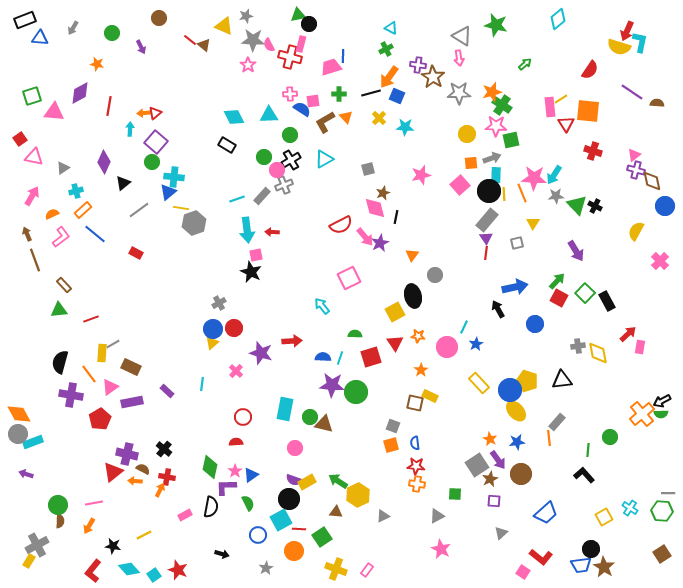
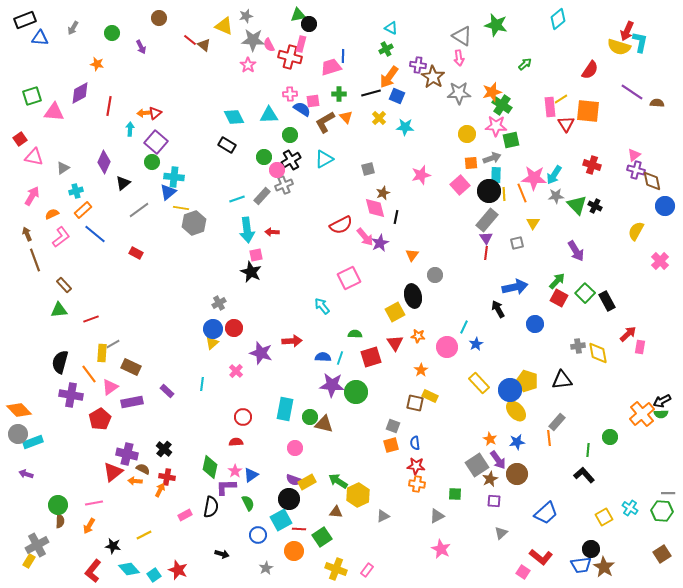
red cross at (593, 151): moved 1 px left, 14 px down
orange diamond at (19, 414): moved 4 px up; rotated 15 degrees counterclockwise
brown circle at (521, 474): moved 4 px left
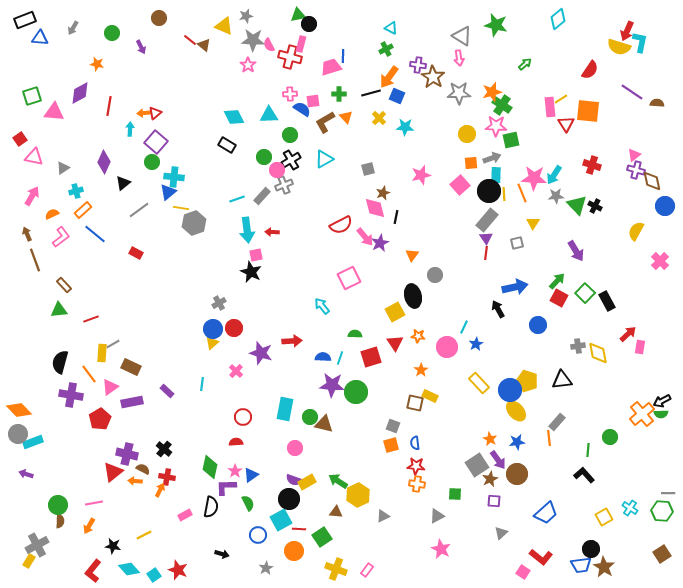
blue circle at (535, 324): moved 3 px right, 1 px down
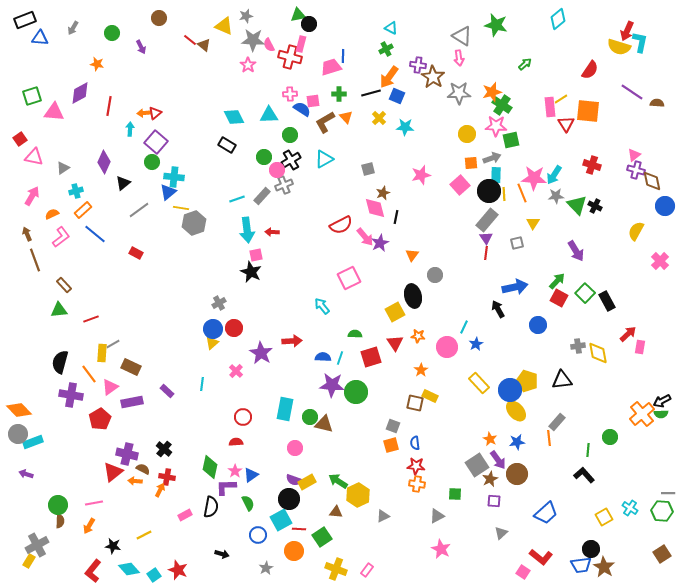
purple star at (261, 353): rotated 15 degrees clockwise
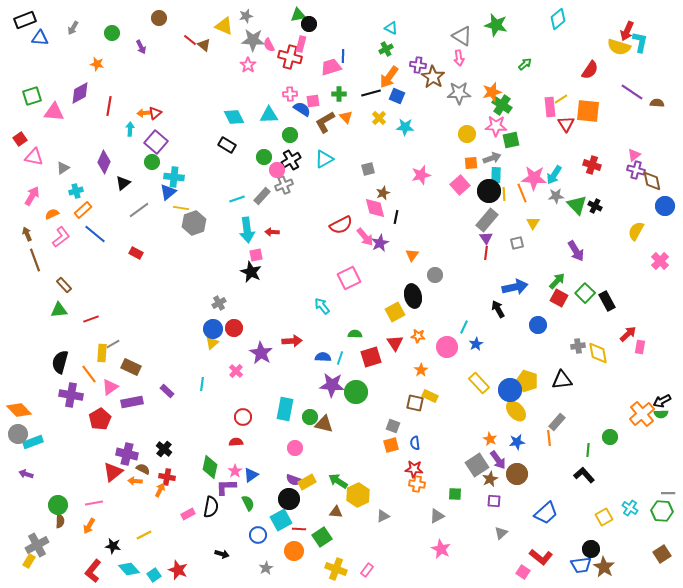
red star at (416, 466): moved 2 px left, 3 px down
pink rectangle at (185, 515): moved 3 px right, 1 px up
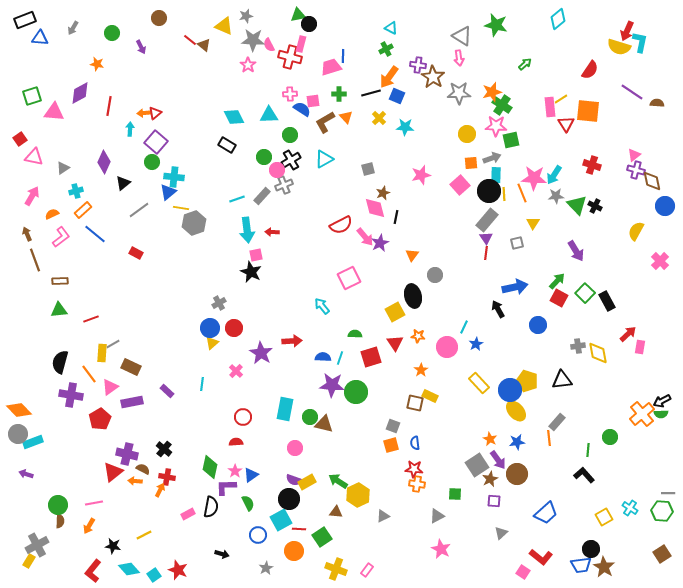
brown rectangle at (64, 285): moved 4 px left, 4 px up; rotated 49 degrees counterclockwise
blue circle at (213, 329): moved 3 px left, 1 px up
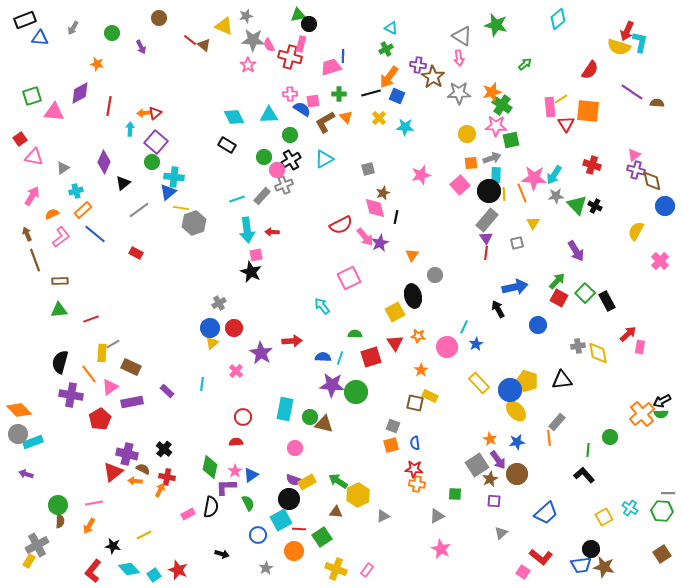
brown star at (604, 567): rotated 20 degrees counterclockwise
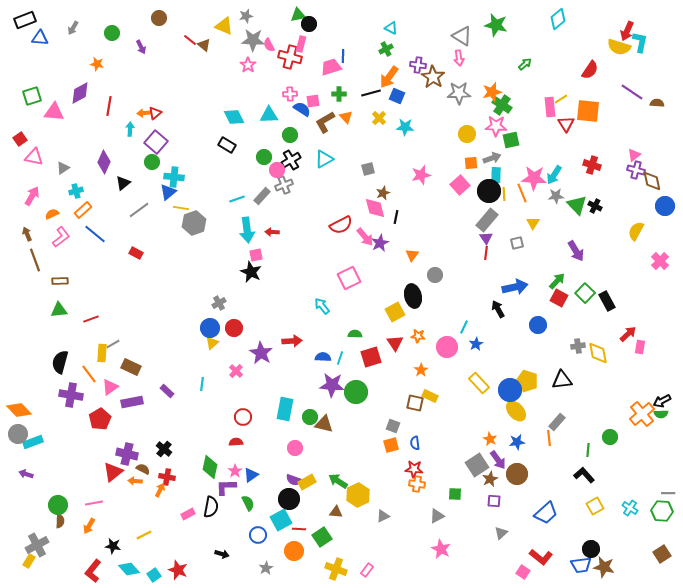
yellow square at (604, 517): moved 9 px left, 11 px up
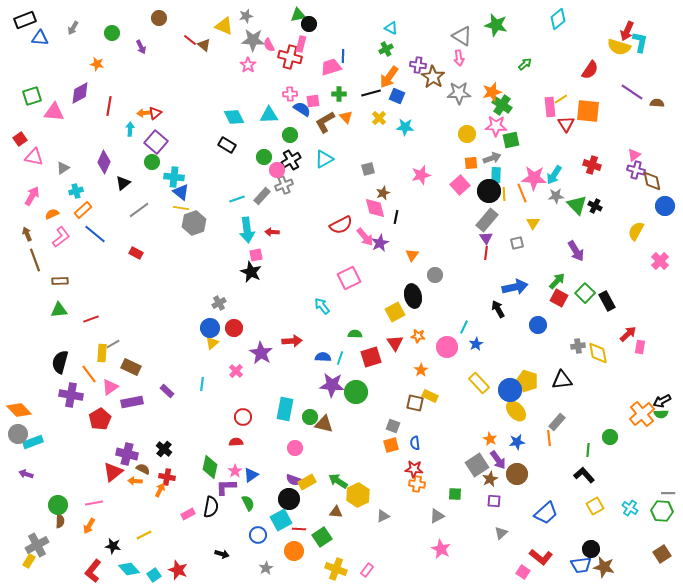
blue triangle at (168, 192): moved 13 px right; rotated 42 degrees counterclockwise
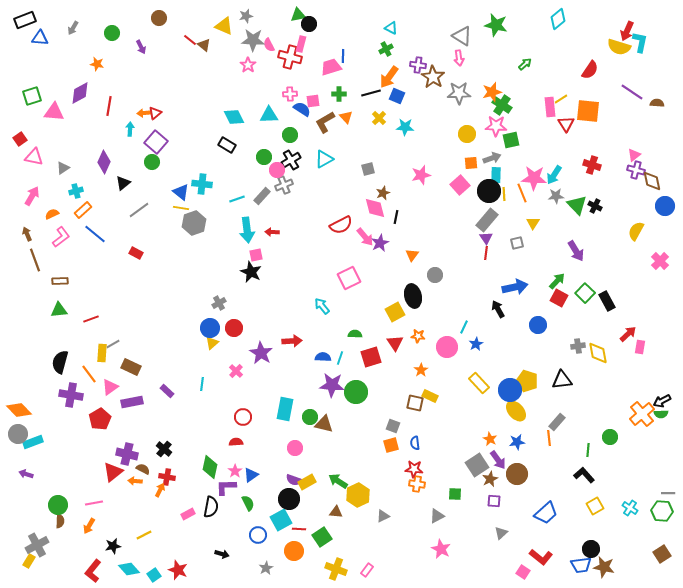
cyan cross at (174, 177): moved 28 px right, 7 px down
black star at (113, 546): rotated 21 degrees counterclockwise
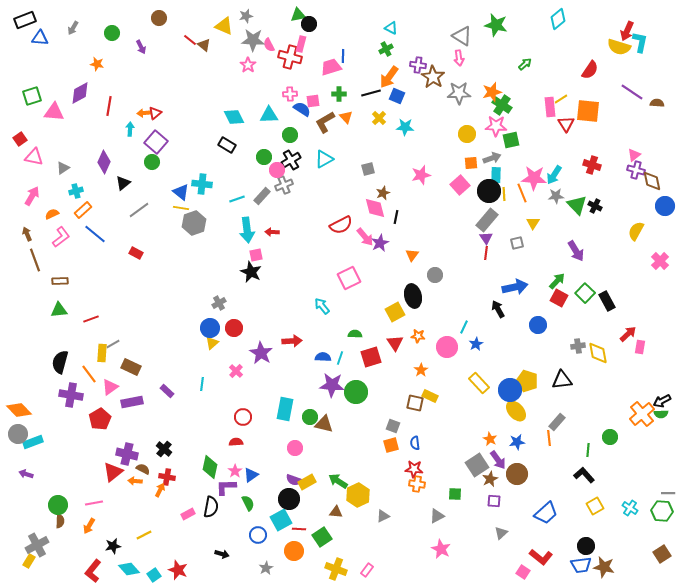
black circle at (591, 549): moved 5 px left, 3 px up
